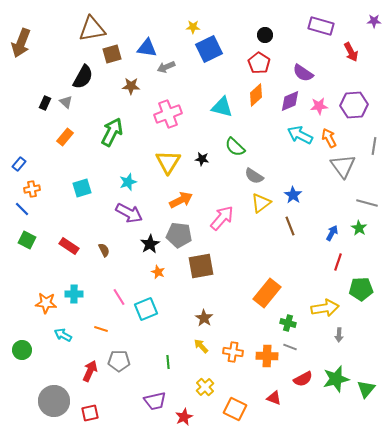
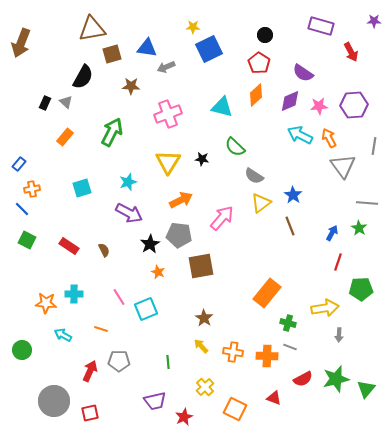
gray line at (367, 203): rotated 10 degrees counterclockwise
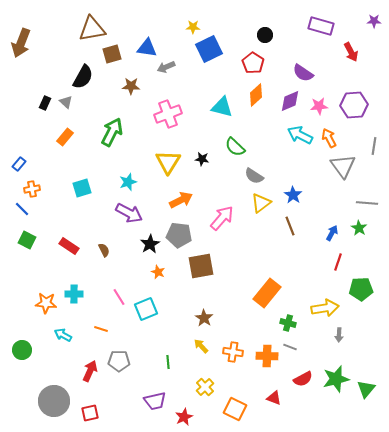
red pentagon at (259, 63): moved 6 px left
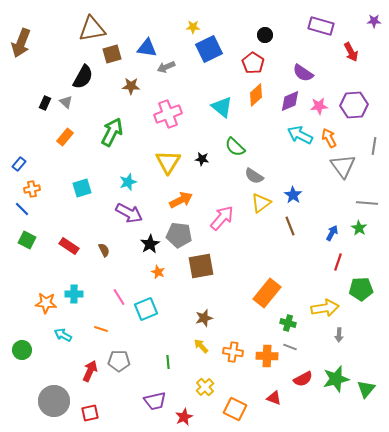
cyan triangle at (222, 107): rotated 25 degrees clockwise
brown star at (204, 318): rotated 24 degrees clockwise
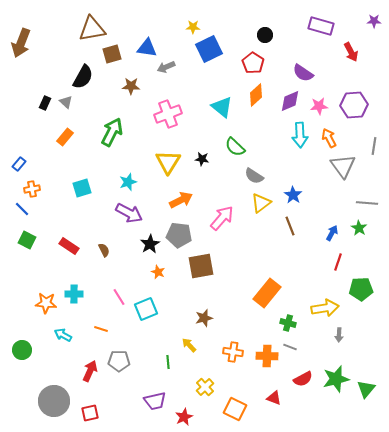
cyan arrow at (300, 135): rotated 120 degrees counterclockwise
yellow arrow at (201, 346): moved 12 px left, 1 px up
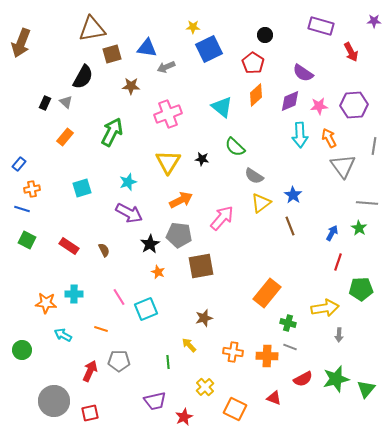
blue line at (22, 209): rotated 28 degrees counterclockwise
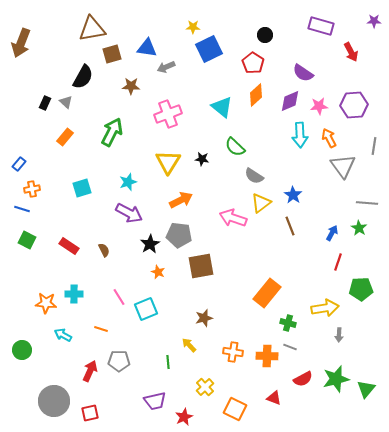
pink arrow at (222, 218): moved 11 px right; rotated 112 degrees counterclockwise
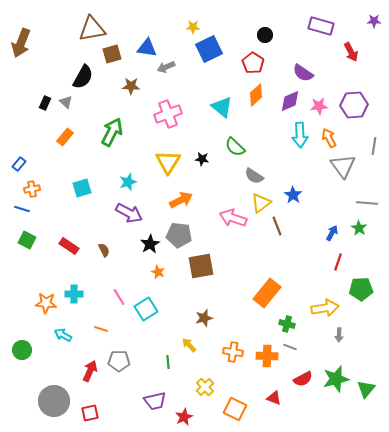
brown line at (290, 226): moved 13 px left
cyan square at (146, 309): rotated 10 degrees counterclockwise
green cross at (288, 323): moved 1 px left, 1 px down
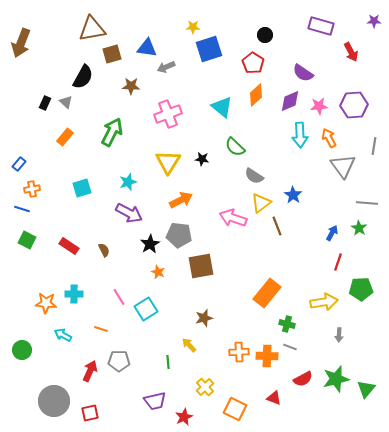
blue square at (209, 49): rotated 8 degrees clockwise
yellow arrow at (325, 308): moved 1 px left, 6 px up
orange cross at (233, 352): moved 6 px right; rotated 12 degrees counterclockwise
